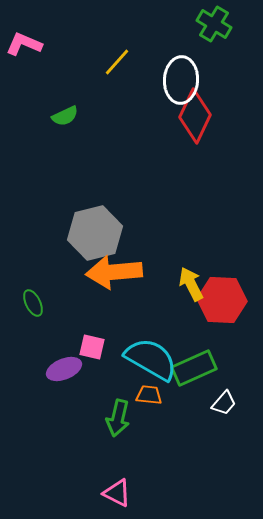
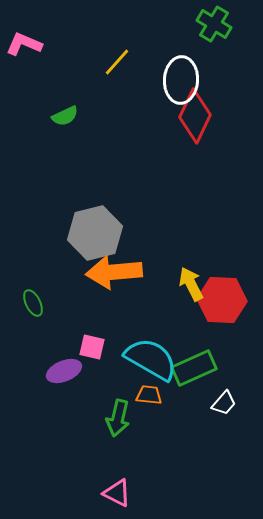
purple ellipse: moved 2 px down
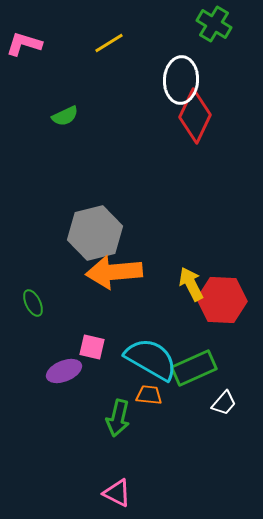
pink L-shape: rotated 6 degrees counterclockwise
yellow line: moved 8 px left, 19 px up; rotated 16 degrees clockwise
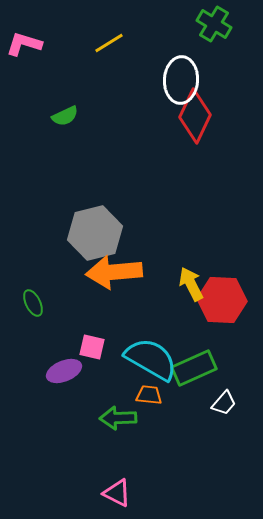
green arrow: rotated 75 degrees clockwise
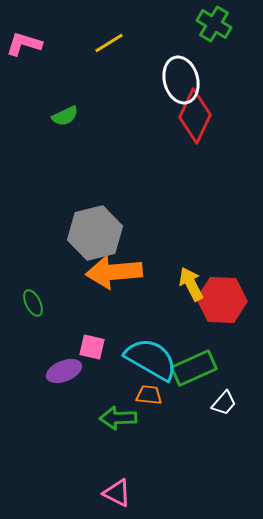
white ellipse: rotated 18 degrees counterclockwise
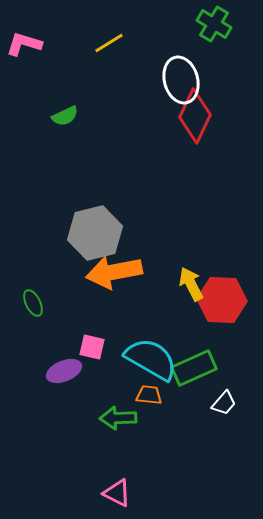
orange arrow: rotated 6 degrees counterclockwise
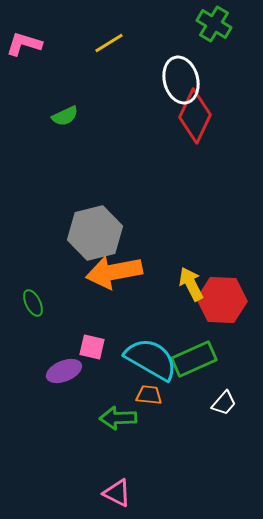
green rectangle: moved 9 px up
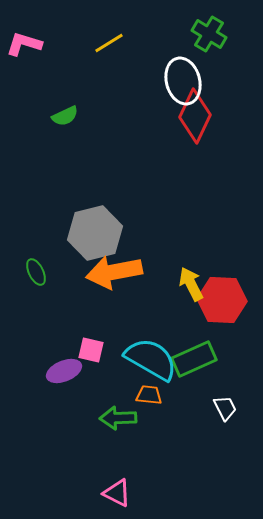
green cross: moved 5 px left, 10 px down
white ellipse: moved 2 px right, 1 px down
green ellipse: moved 3 px right, 31 px up
pink square: moved 1 px left, 3 px down
white trapezoid: moved 1 px right, 5 px down; rotated 68 degrees counterclockwise
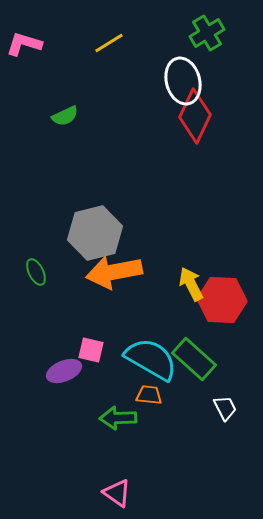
green cross: moved 2 px left, 1 px up; rotated 28 degrees clockwise
green rectangle: rotated 66 degrees clockwise
pink triangle: rotated 8 degrees clockwise
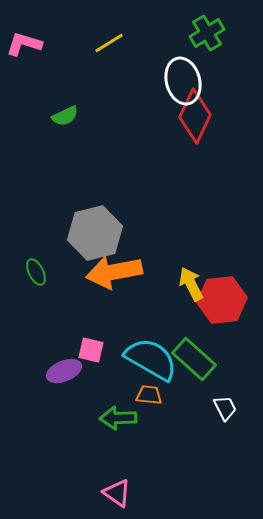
red hexagon: rotated 9 degrees counterclockwise
